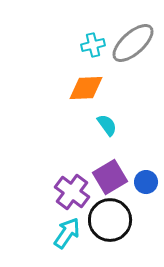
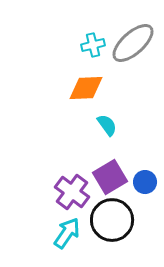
blue circle: moved 1 px left
black circle: moved 2 px right
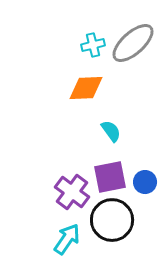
cyan semicircle: moved 4 px right, 6 px down
purple square: rotated 20 degrees clockwise
cyan arrow: moved 6 px down
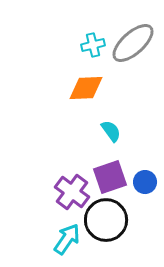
purple square: rotated 8 degrees counterclockwise
black circle: moved 6 px left
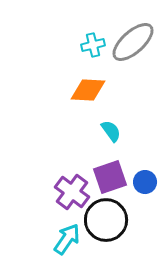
gray ellipse: moved 1 px up
orange diamond: moved 2 px right, 2 px down; rotated 6 degrees clockwise
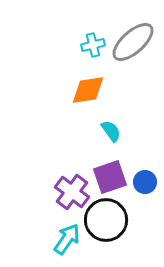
orange diamond: rotated 12 degrees counterclockwise
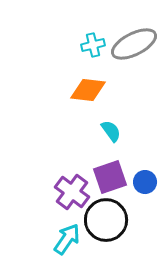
gray ellipse: moved 1 px right, 2 px down; rotated 15 degrees clockwise
orange diamond: rotated 15 degrees clockwise
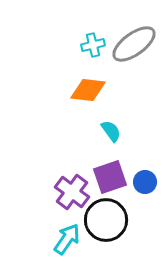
gray ellipse: rotated 9 degrees counterclockwise
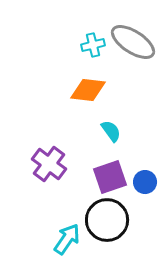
gray ellipse: moved 1 px left, 2 px up; rotated 69 degrees clockwise
purple cross: moved 23 px left, 28 px up
black circle: moved 1 px right
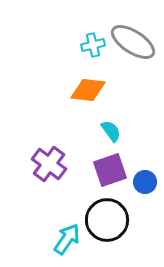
purple square: moved 7 px up
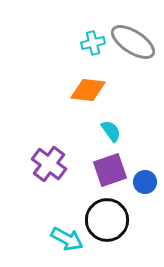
cyan cross: moved 2 px up
cyan arrow: rotated 84 degrees clockwise
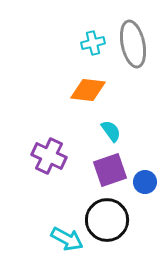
gray ellipse: moved 2 px down; rotated 45 degrees clockwise
purple cross: moved 8 px up; rotated 12 degrees counterclockwise
